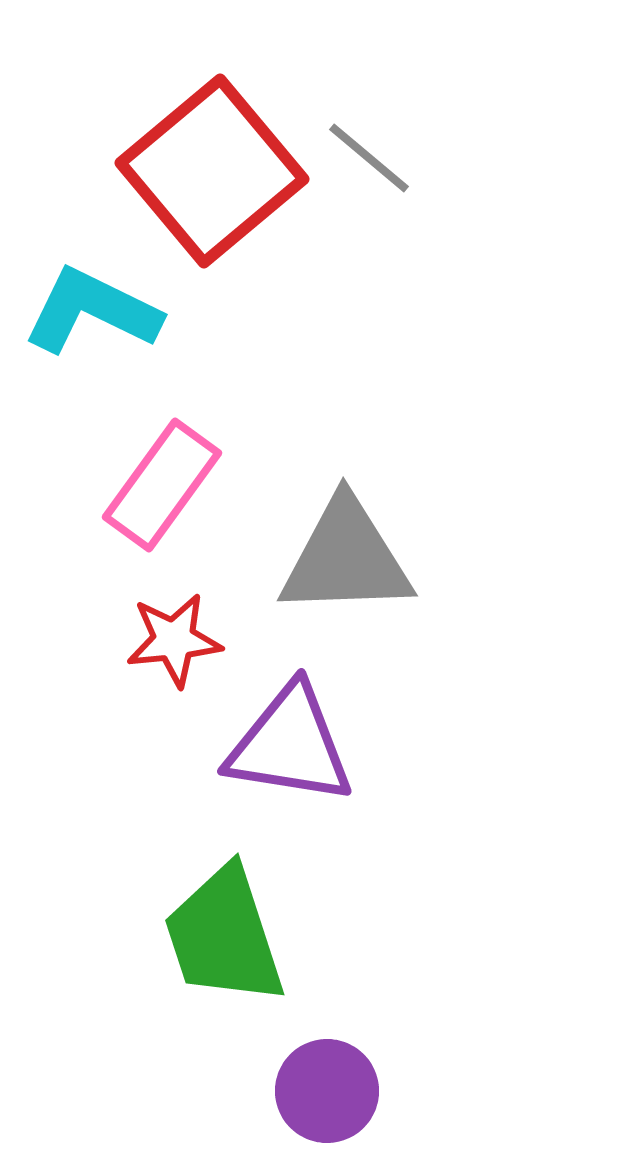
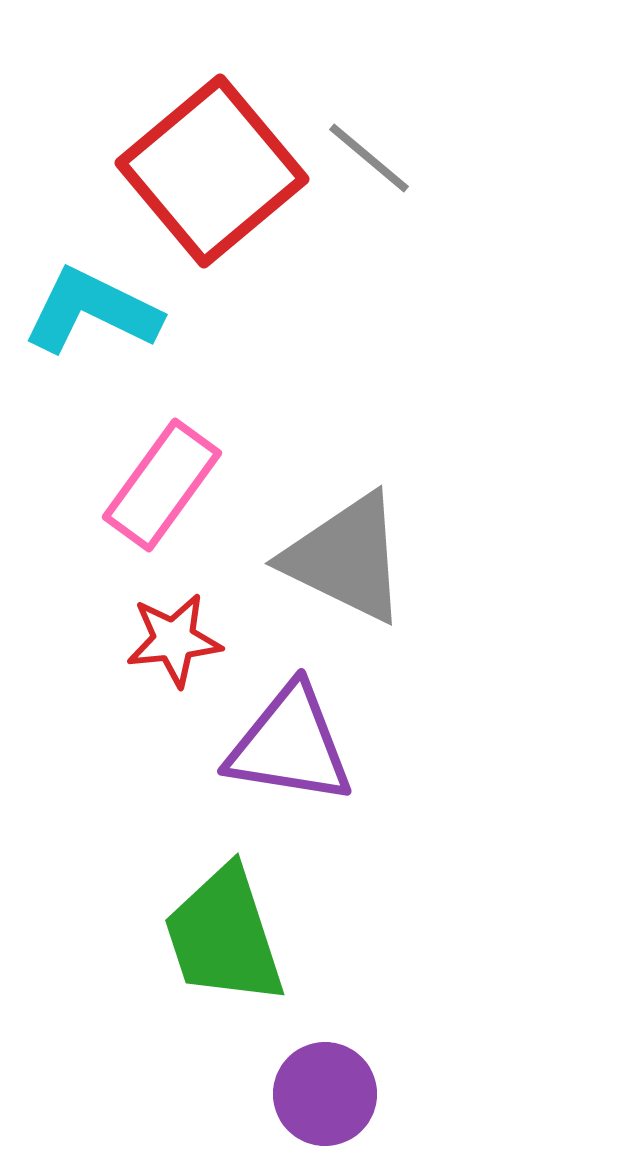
gray triangle: rotated 28 degrees clockwise
purple circle: moved 2 px left, 3 px down
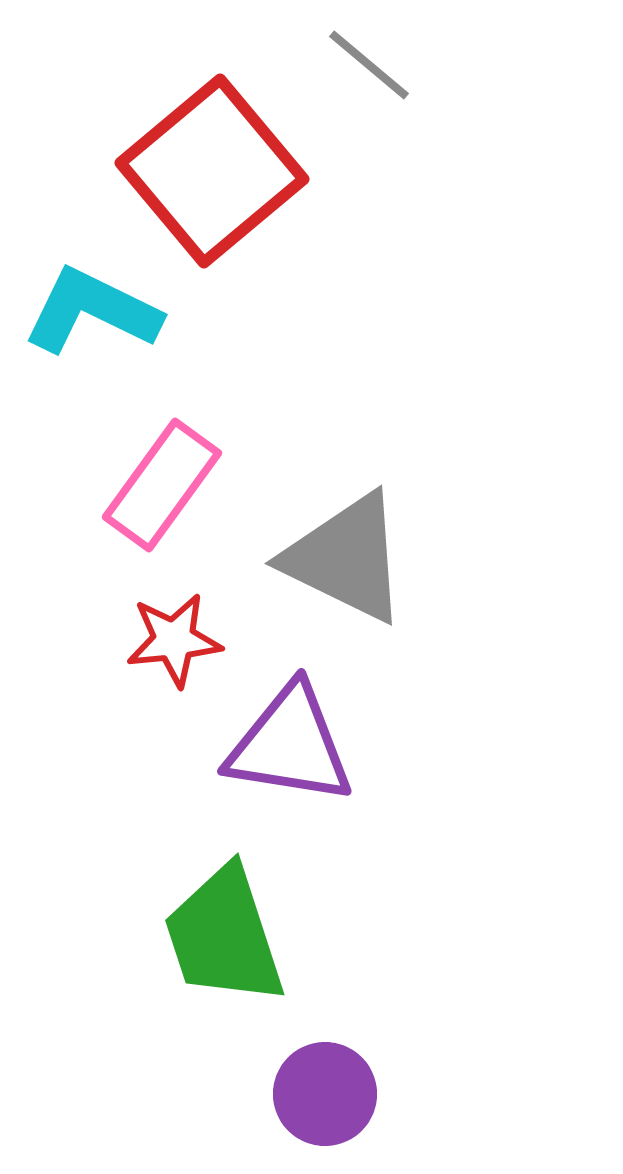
gray line: moved 93 px up
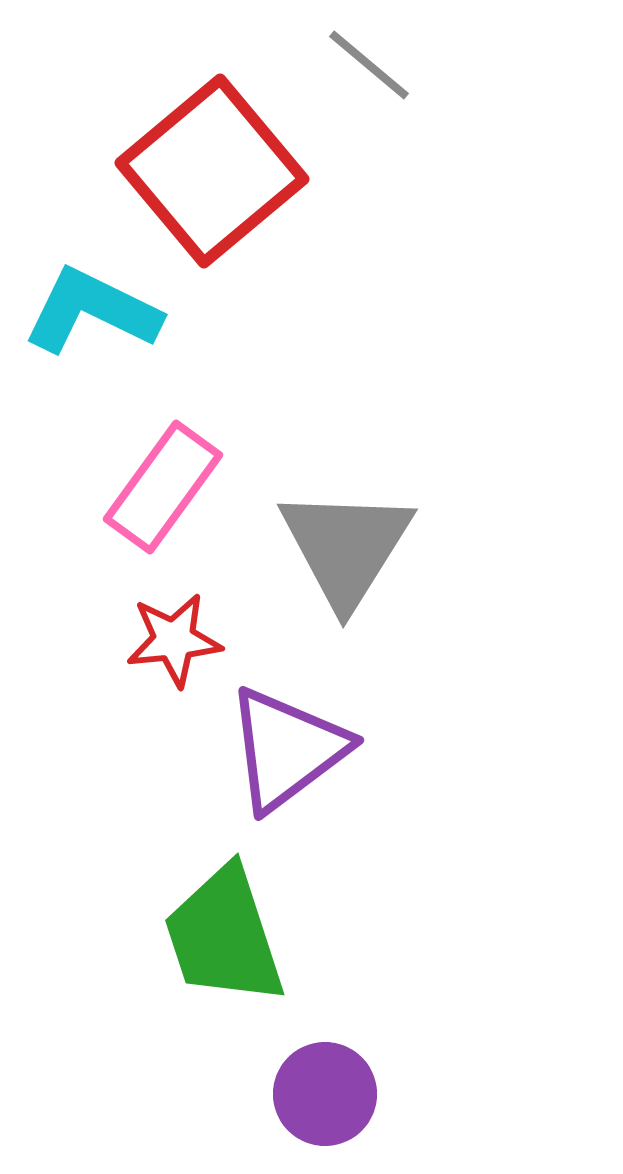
pink rectangle: moved 1 px right, 2 px down
gray triangle: moved 11 px up; rotated 36 degrees clockwise
purple triangle: moved 3 px left, 4 px down; rotated 46 degrees counterclockwise
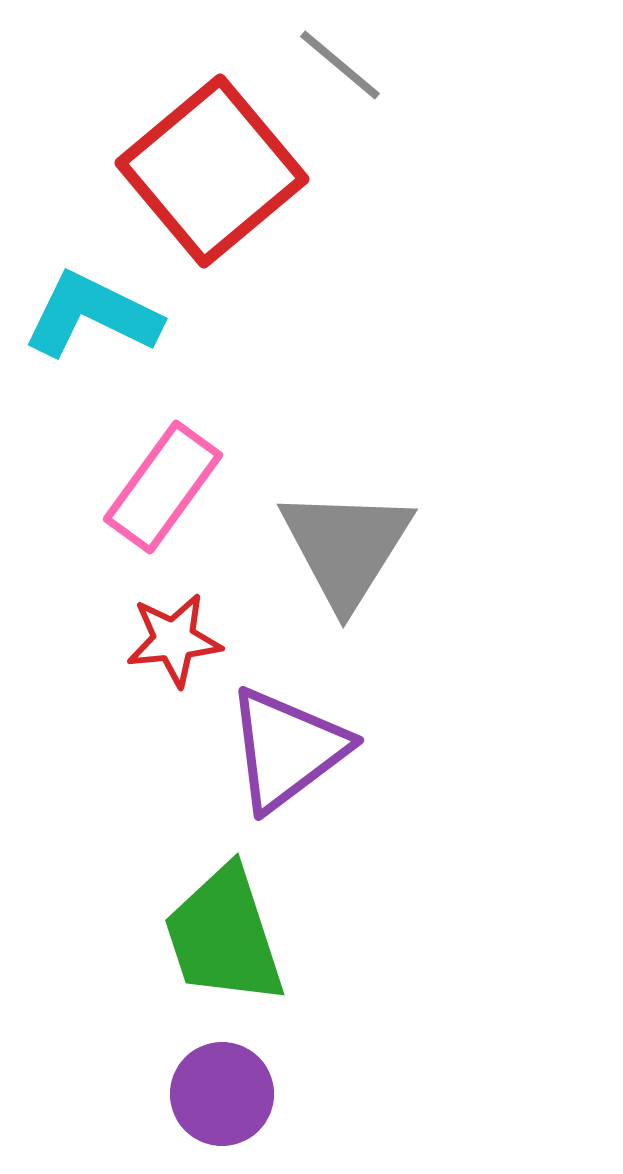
gray line: moved 29 px left
cyan L-shape: moved 4 px down
purple circle: moved 103 px left
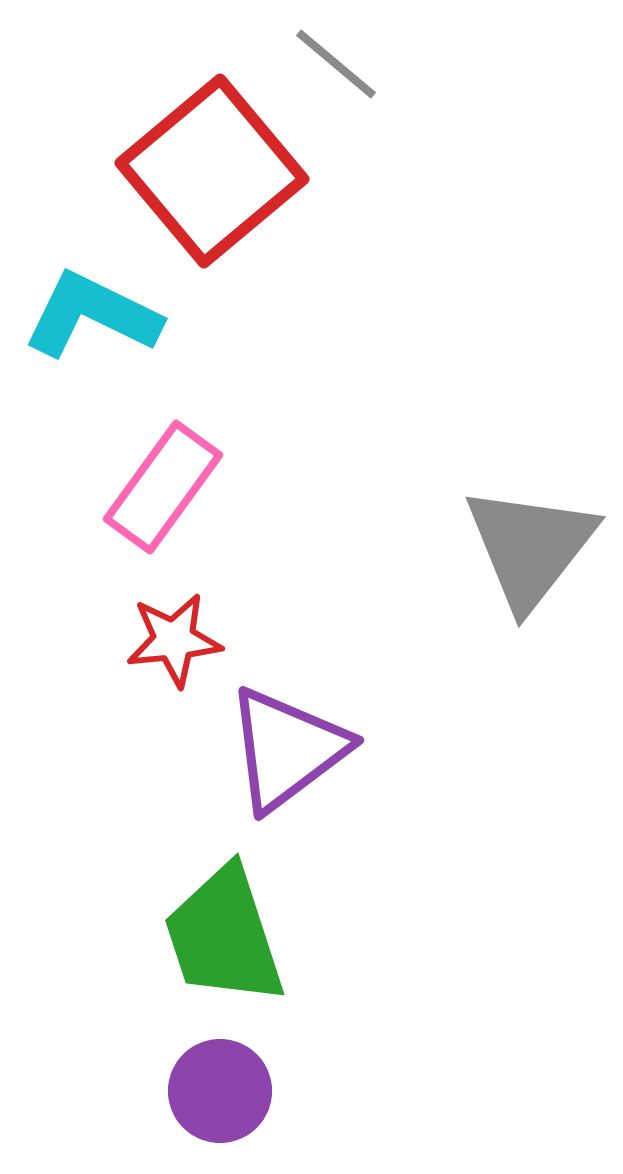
gray line: moved 4 px left, 1 px up
gray triangle: moved 184 px right; rotated 6 degrees clockwise
purple circle: moved 2 px left, 3 px up
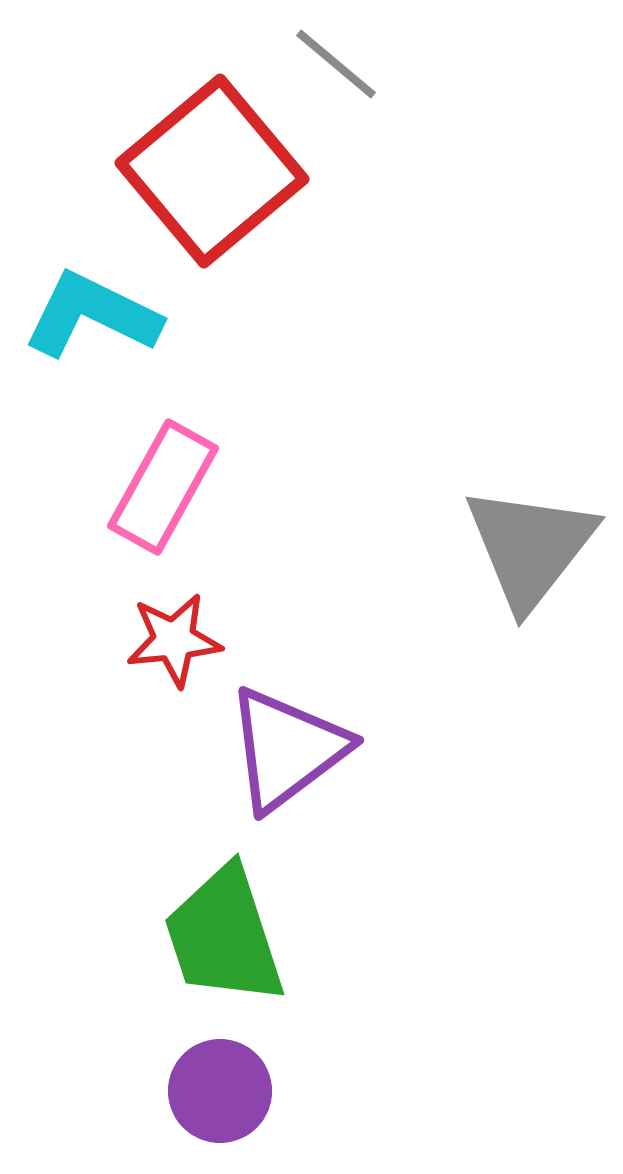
pink rectangle: rotated 7 degrees counterclockwise
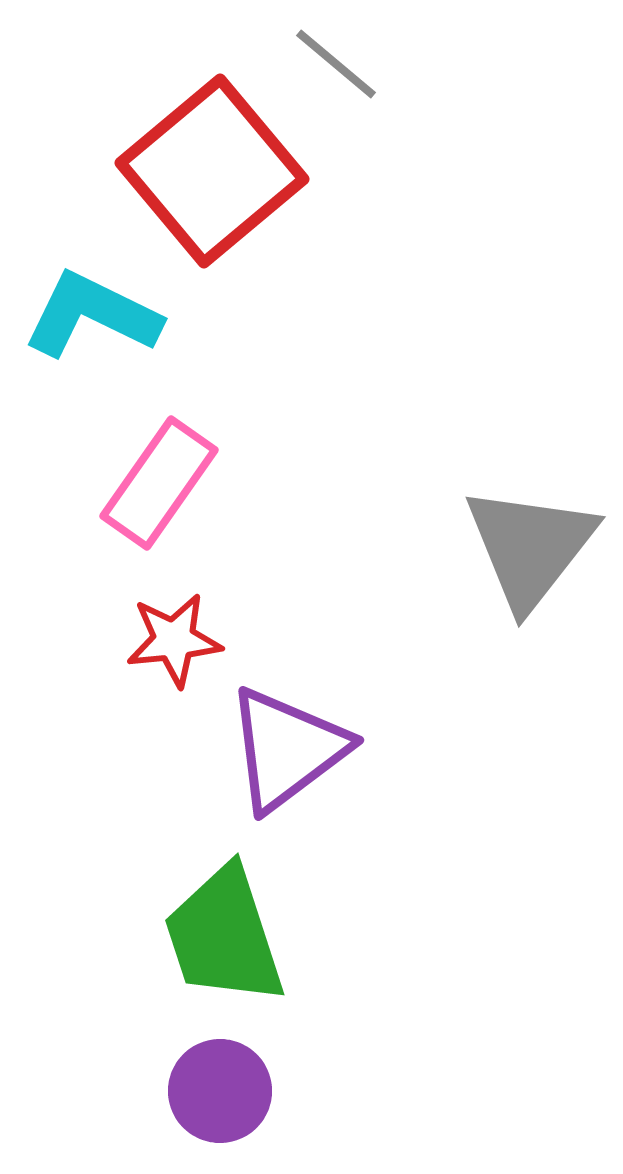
pink rectangle: moved 4 px left, 4 px up; rotated 6 degrees clockwise
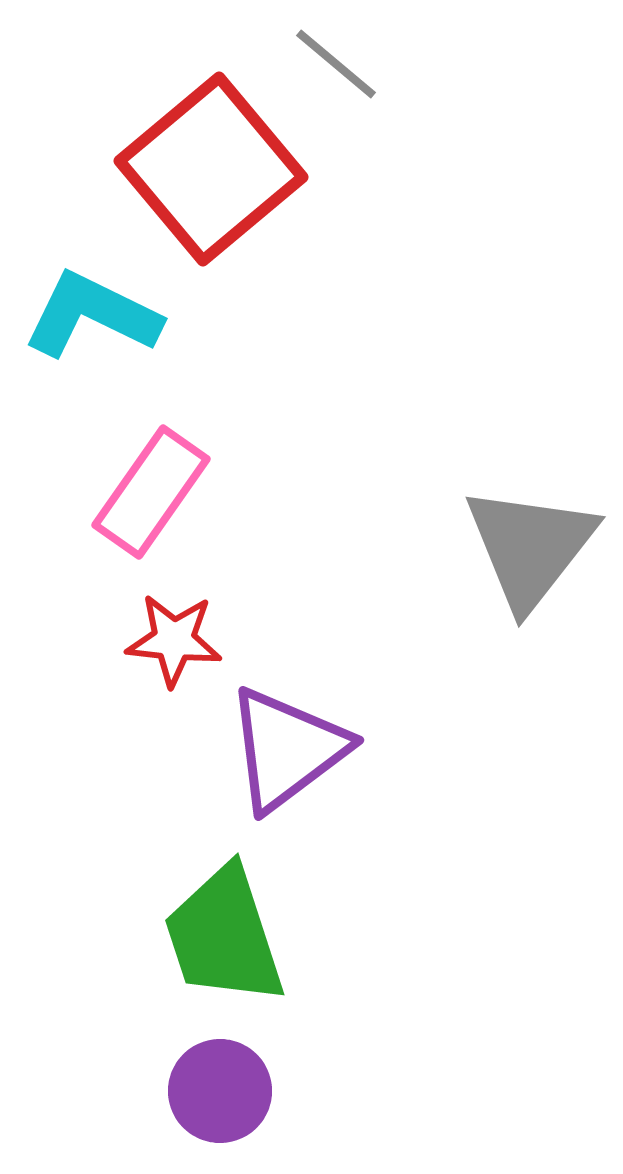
red square: moved 1 px left, 2 px up
pink rectangle: moved 8 px left, 9 px down
red star: rotated 12 degrees clockwise
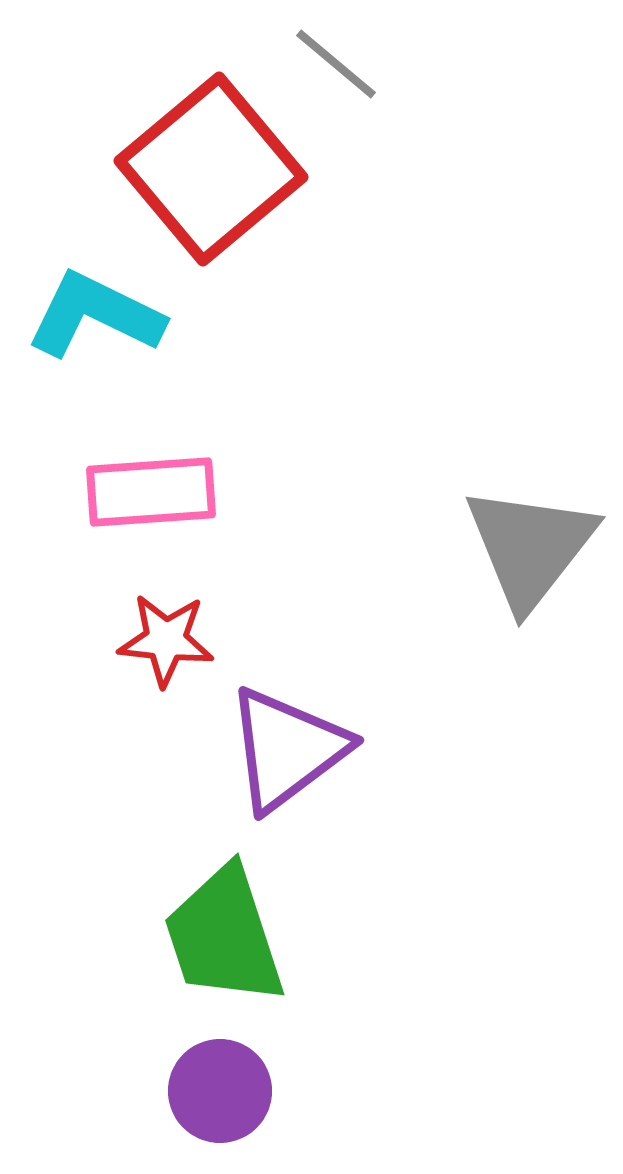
cyan L-shape: moved 3 px right
pink rectangle: rotated 51 degrees clockwise
red star: moved 8 px left
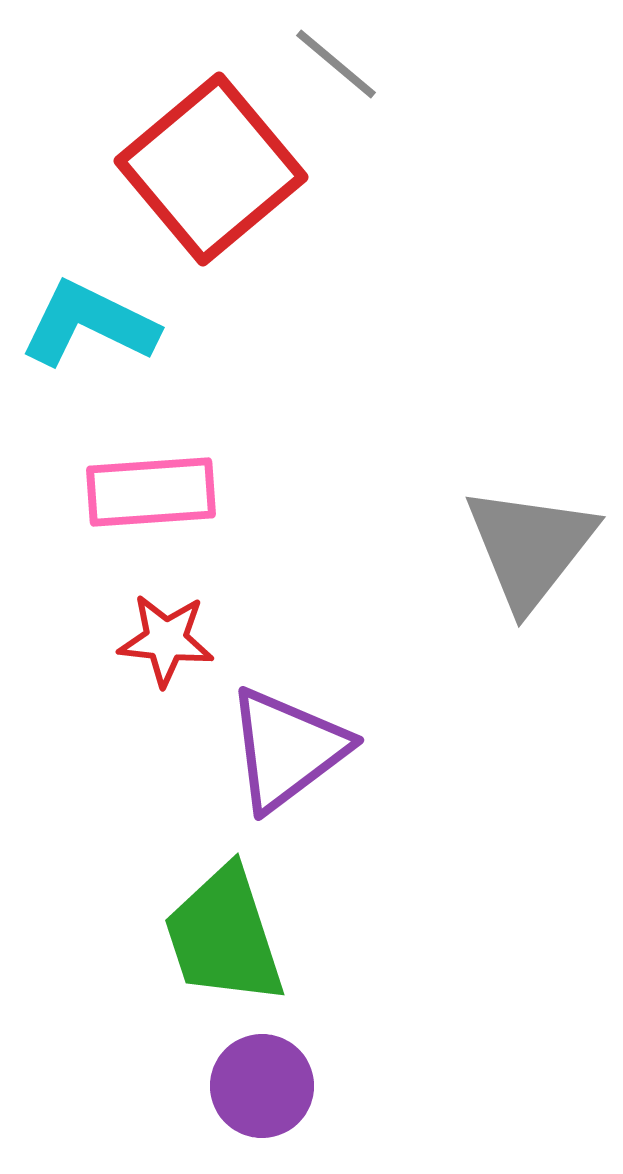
cyan L-shape: moved 6 px left, 9 px down
purple circle: moved 42 px right, 5 px up
